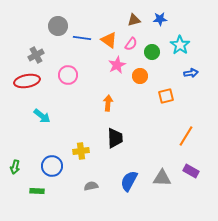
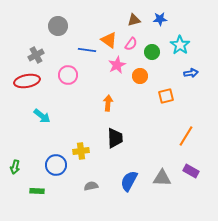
blue line: moved 5 px right, 12 px down
blue circle: moved 4 px right, 1 px up
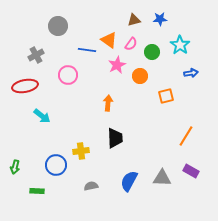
red ellipse: moved 2 px left, 5 px down
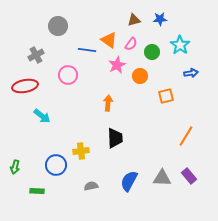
purple rectangle: moved 2 px left, 5 px down; rotated 21 degrees clockwise
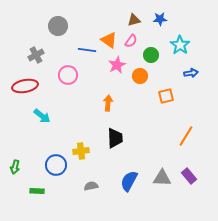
pink semicircle: moved 3 px up
green circle: moved 1 px left, 3 px down
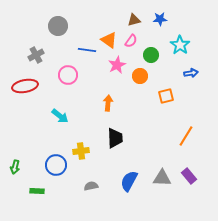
cyan arrow: moved 18 px right
